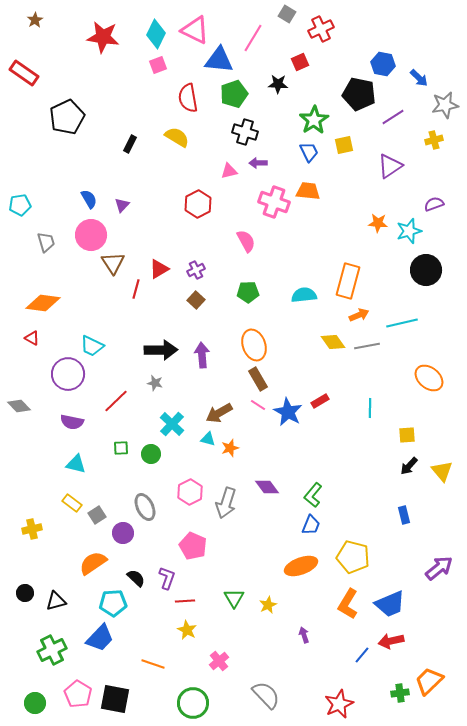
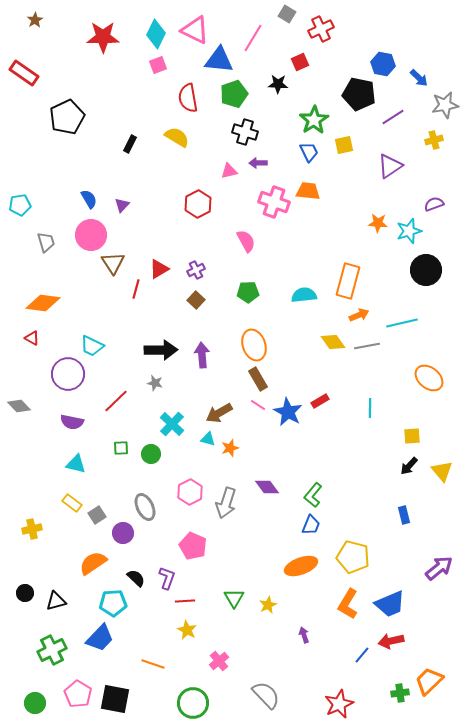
red star at (103, 37): rotated 8 degrees counterclockwise
yellow square at (407, 435): moved 5 px right, 1 px down
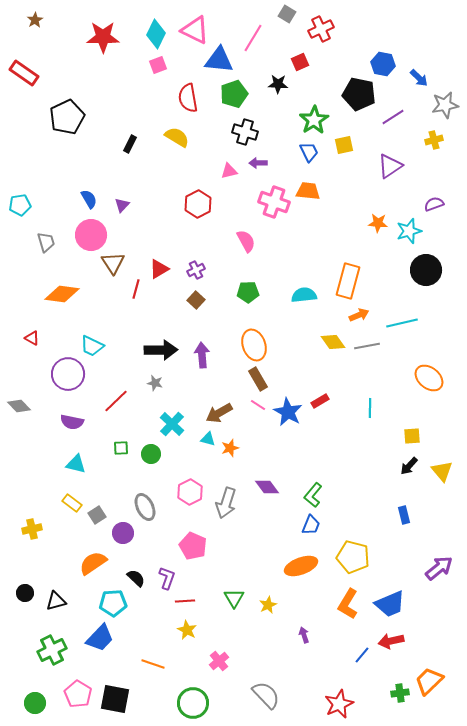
orange diamond at (43, 303): moved 19 px right, 9 px up
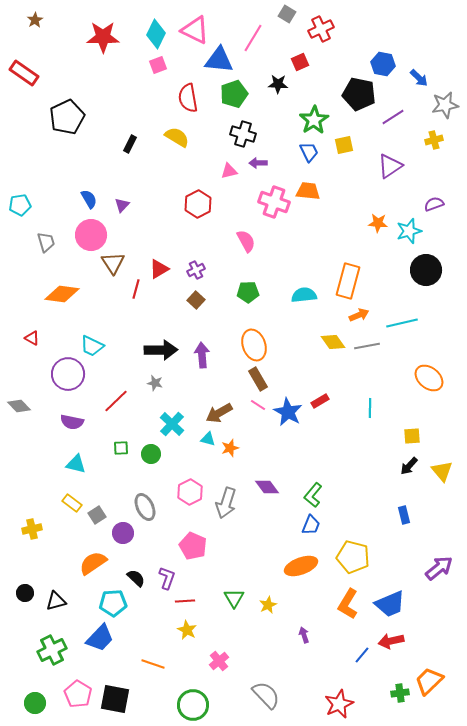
black cross at (245, 132): moved 2 px left, 2 px down
green circle at (193, 703): moved 2 px down
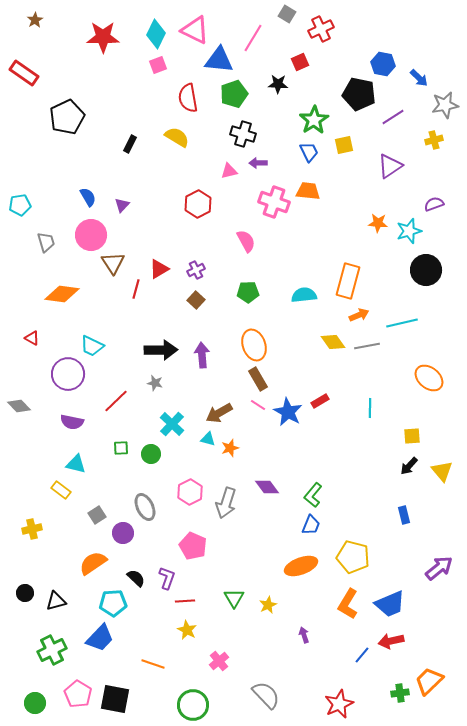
blue semicircle at (89, 199): moved 1 px left, 2 px up
yellow rectangle at (72, 503): moved 11 px left, 13 px up
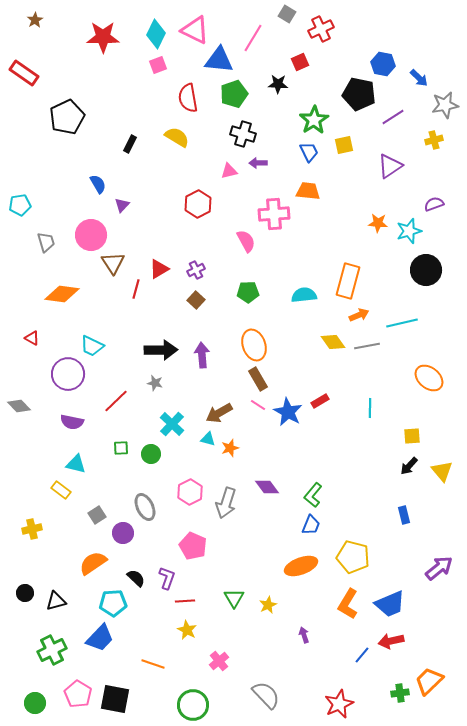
blue semicircle at (88, 197): moved 10 px right, 13 px up
pink cross at (274, 202): moved 12 px down; rotated 24 degrees counterclockwise
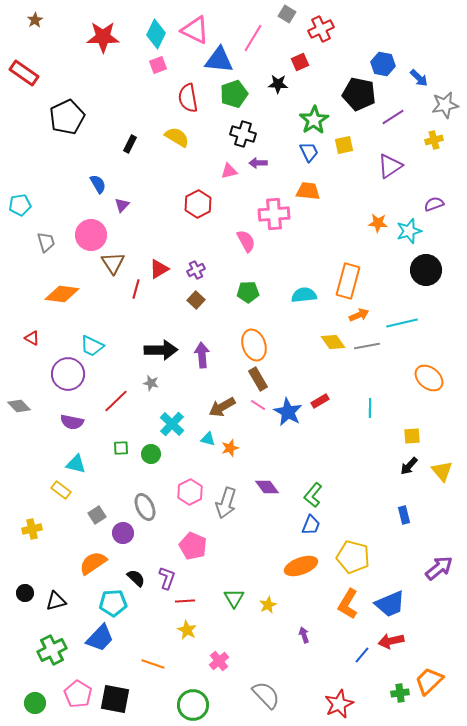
gray star at (155, 383): moved 4 px left
brown arrow at (219, 413): moved 3 px right, 6 px up
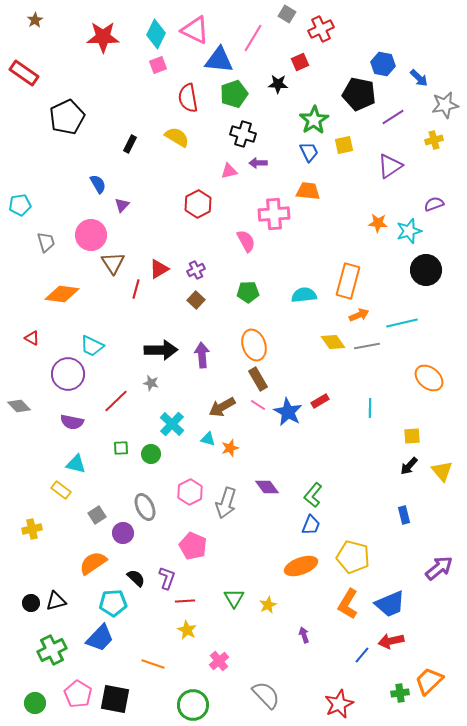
black circle at (25, 593): moved 6 px right, 10 px down
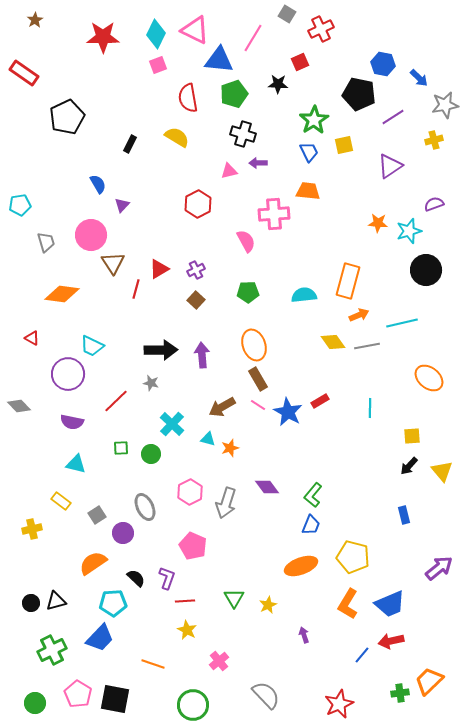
yellow rectangle at (61, 490): moved 11 px down
